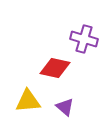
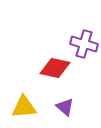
purple cross: moved 5 px down
yellow triangle: moved 4 px left, 6 px down
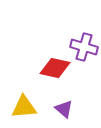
purple cross: moved 3 px down
purple triangle: moved 1 px left, 2 px down
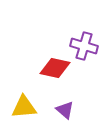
purple cross: moved 1 px up
purple triangle: moved 1 px right, 1 px down
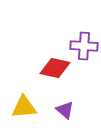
purple cross: rotated 12 degrees counterclockwise
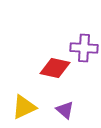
purple cross: moved 2 px down
yellow triangle: rotated 20 degrees counterclockwise
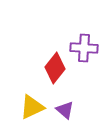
red diamond: rotated 64 degrees counterclockwise
yellow triangle: moved 8 px right
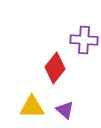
purple cross: moved 8 px up
yellow triangle: rotated 24 degrees clockwise
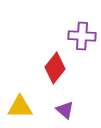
purple cross: moved 2 px left, 4 px up
yellow triangle: moved 12 px left
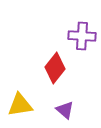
yellow triangle: moved 2 px up; rotated 8 degrees counterclockwise
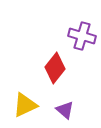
purple cross: rotated 12 degrees clockwise
yellow triangle: moved 5 px right; rotated 16 degrees counterclockwise
